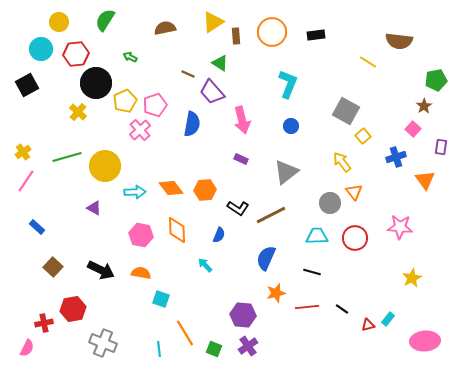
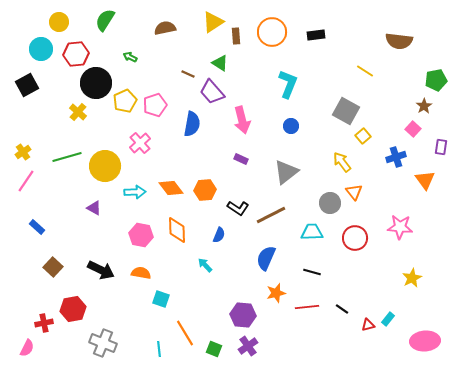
yellow line at (368, 62): moved 3 px left, 9 px down
pink cross at (140, 130): moved 13 px down
cyan trapezoid at (317, 236): moved 5 px left, 4 px up
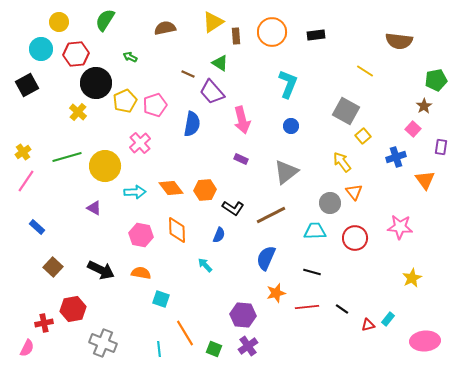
black L-shape at (238, 208): moved 5 px left
cyan trapezoid at (312, 232): moved 3 px right, 1 px up
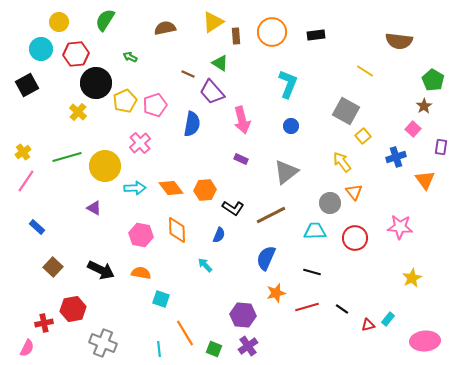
green pentagon at (436, 80): moved 3 px left; rotated 30 degrees counterclockwise
cyan arrow at (135, 192): moved 4 px up
red line at (307, 307): rotated 10 degrees counterclockwise
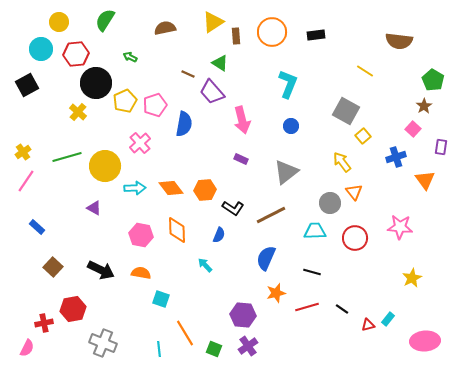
blue semicircle at (192, 124): moved 8 px left
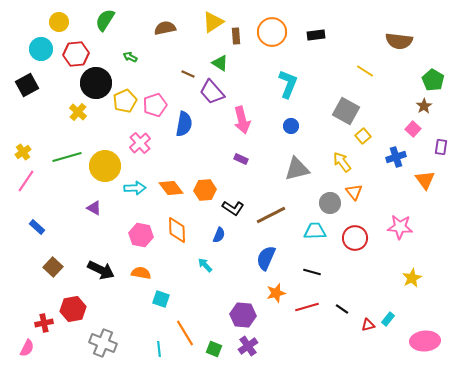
gray triangle at (286, 172): moved 11 px right, 3 px up; rotated 24 degrees clockwise
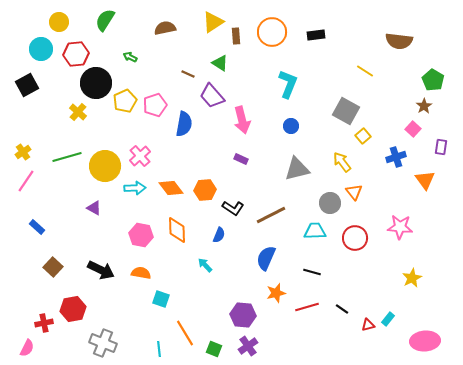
purple trapezoid at (212, 92): moved 4 px down
pink cross at (140, 143): moved 13 px down
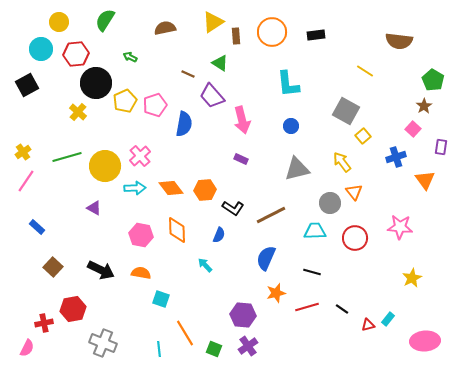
cyan L-shape at (288, 84): rotated 152 degrees clockwise
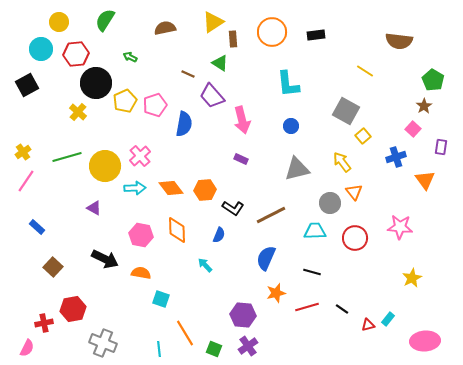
brown rectangle at (236, 36): moved 3 px left, 3 px down
black arrow at (101, 270): moved 4 px right, 11 px up
